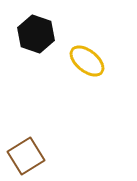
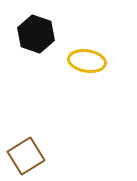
yellow ellipse: rotated 30 degrees counterclockwise
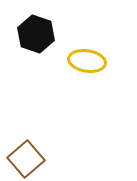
brown square: moved 3 px down; rotated 9 degrees counterclockwise
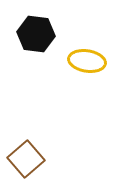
black hexagon: rotated 12 degrees counterclockwise
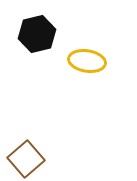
black hexagon: moved 1 px right; rotated 21 degrees counterclockwise
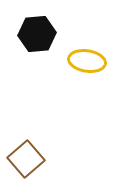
black hexagon: rotated 9 degrees clockwise
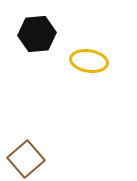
yellow ellipse: moved 2 px right
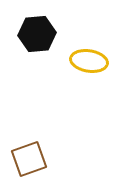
brown square: moved 3 px right; rotated 21 degrees clockwise
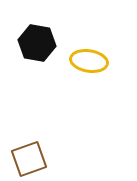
black hexagon: moved 9 px down; rotated 15 degrees clockwise
